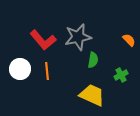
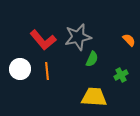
green semicircle: moved 1 px left, 1 px up; rotated 14 degrees clockwise
yellow trapezoid: moved 2 px right, 2 px down; rotated 20 degrees counterclockwise
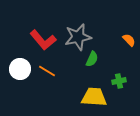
orange line: rotated 54 degrees counterclockwise
green cross: moved 2 px left, 6 px down; rotated 16 degrees clockwise
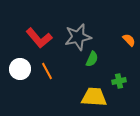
red L-shape: moved 4 px left, 2 px up
orange line: rotated 30 degrees clockwise
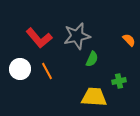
gray star: moved 1 px left, 1 px up
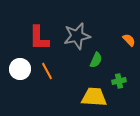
red L-shape: rotated 40 degrees clockwise
green semicircle: moved 4 px right, 1 px down
